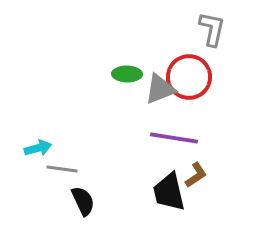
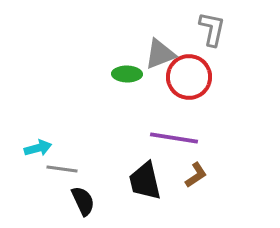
gray triangle: moved 35 px up
black trapezoid: moved 24 px left, 11 px up
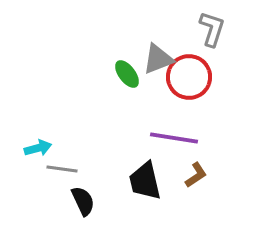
gray L-shape: rotated 6 degrees clockwise
gray triangle: moved 2 px left, 5 px down
green ellipse: rotated 52 degrees clockwise
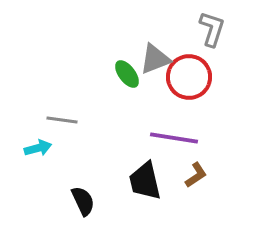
gray triangle: moved 3 px left
gray line: moved 49 px up
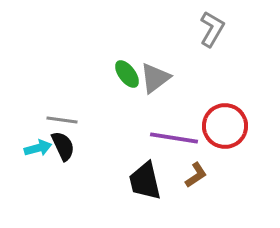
gray L-shape: rotated 12 degrees clockwise
gray triangle: moved 19 px down; rotated 16 degrees counterclockwise
red circle: moved 36 px right, 49 px down
black semicircle: moved 20 px left, 55 px up
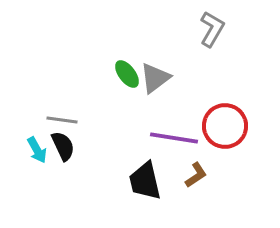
cyan arrow: moved 1 px left, 2 px down; rotated 76 degrees clockwise
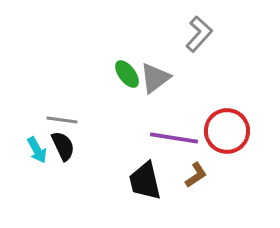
gray L-shape: moved 13 px left, 5 px down; rotated 12 degrees clockwise
red circle: moved 2 px right, 5 px down
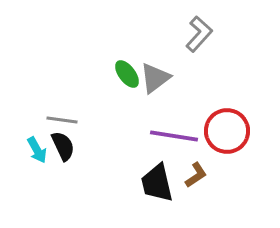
purple line: moved 2 px up
black trapezoid: moved 12 px right, 2 px down
